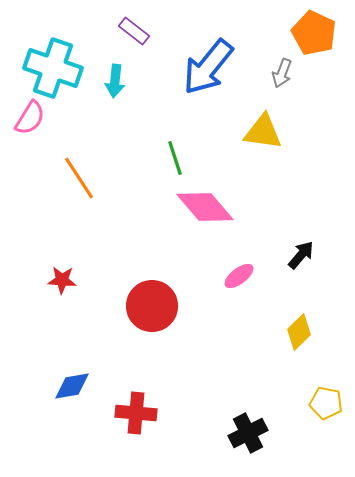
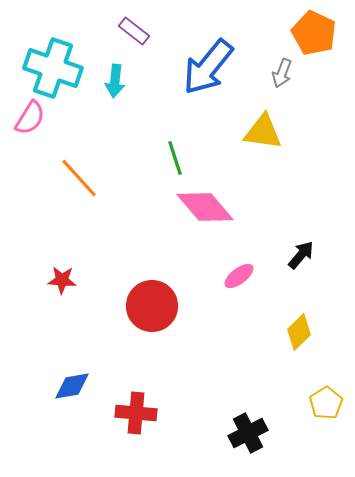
orange line: rotated 9 degrees counterclockwise
yellow pentagon: rotated 28 degrees clockwise
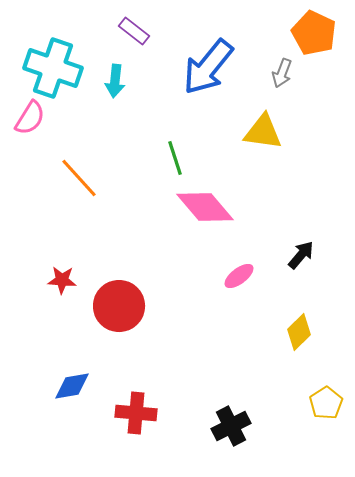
red circle: moved 33 px left
black cross: moved 17 px left, 7 px up
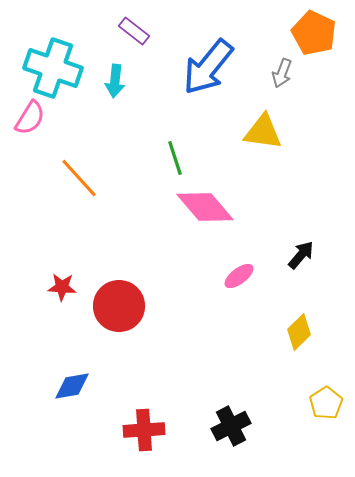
red star: moved 7 px down
red cross: moved 8 px right, 17 px down; rotated 9 degrees counterclockwise
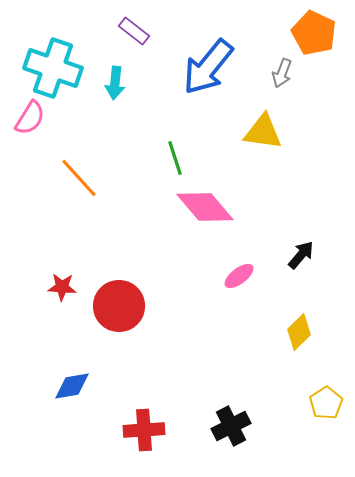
cyan arrow: moved 2 px down
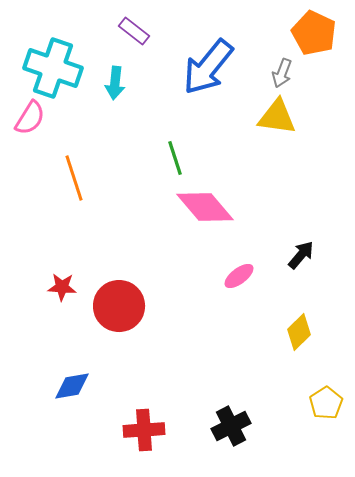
yellow triangle: moved 14 px right, 15 px up
orange line: moved 5 px left; rotated 24 degrees clockwise
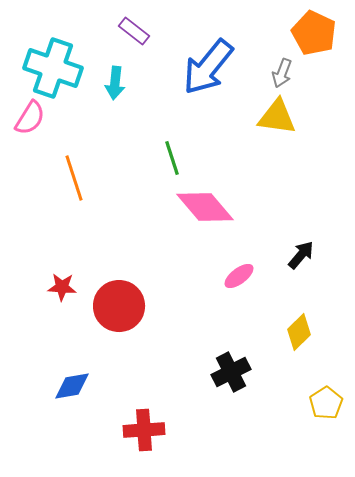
green line: moved 3 px left
black cross: moved 54 px up
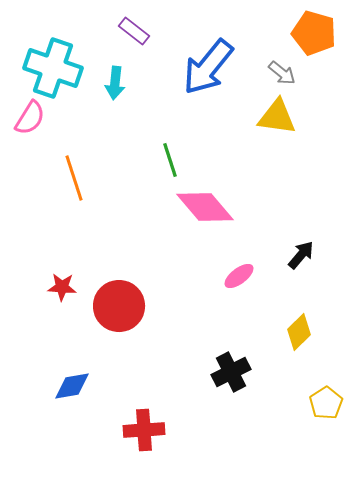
orange pentagon: rotated 9 degrees counterclockwise
gray arrow: rotated 72 degrees counterclockwise
green line: moved 2 px left, 2 px down
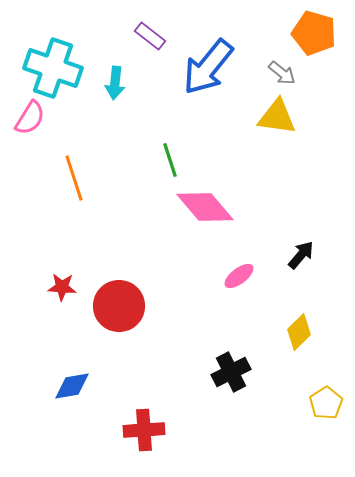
purple rectangle: moved 16 px right, 5 px down
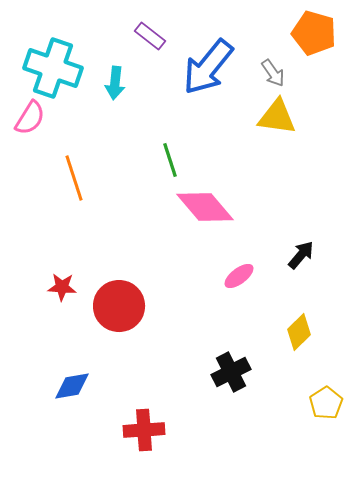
gray arrow: moved 9 px left; rotated 16 degrees clockwise
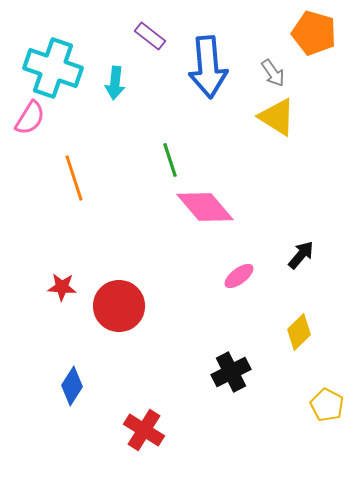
blue arrow: rotated 44 degrees counterclockwise
yellow triangle: rotated 24 degrees clockwise
blue diamond: rotated 48 degrees counterclockwise
yellow pentagon: moved 1 px right, 2 px down; rotated 12 degrees counterclockwise
red cross: rotated 36 degrees clockwise
